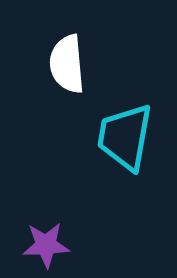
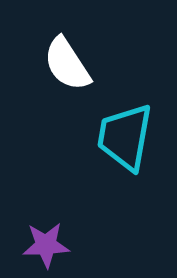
white semicircle: rotated 28 degrees counterclockwise
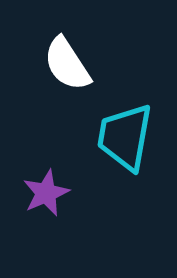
purple star: moved 52 px up; rotated 21 degrees counterclockwise
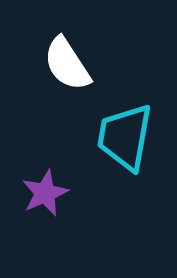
purple star: moved 1 px left
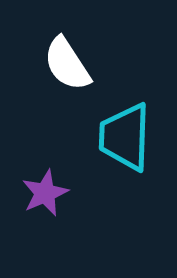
cyan trapezoid: rotated 8 degrees counterclockwise
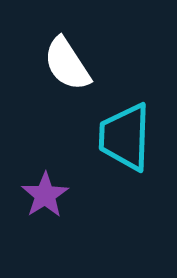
purple star: moved 2 px down; rotated 9 degrees counterclockwise
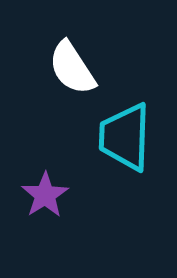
white semicircle: moved 5 px right, 4 px down
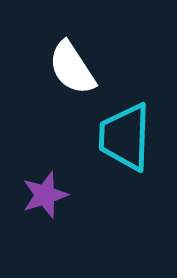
purple star: rotated 15 degrees clockwise
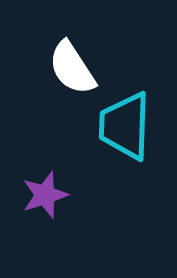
cyan trapezoid: moved 11 px up
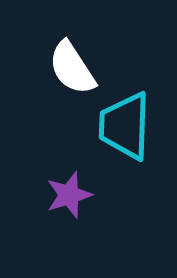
purple star: moved 24 px right
